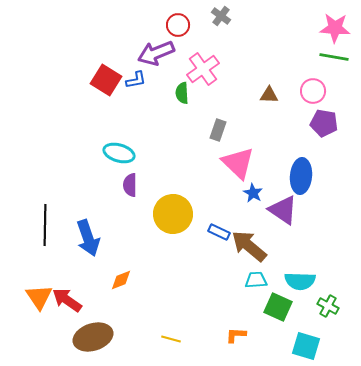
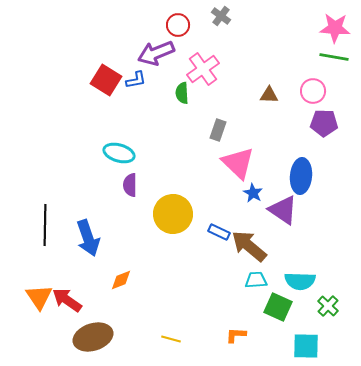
purple pentagon: rotated 8 degrees counterclockwise
green cross: rotated 15 degrees clockwise
cyan square: rotated 16 degrees counterclockwise
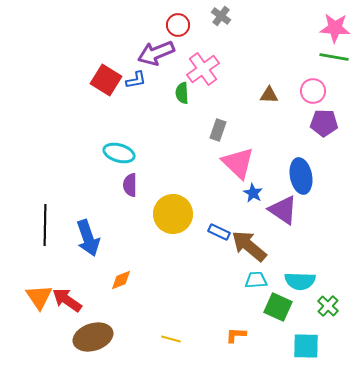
blue ellipse: rotated 16 degrees counterclockwise
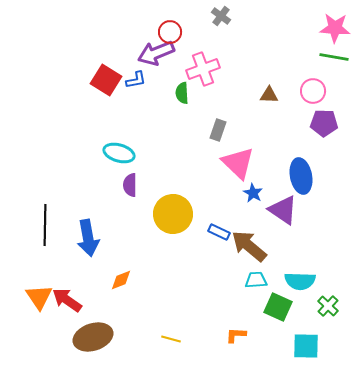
red circle: moved 8 px left, 7 px down
pink cross: rotated 16 degrees clockwise
blue arrow: rotated 9 degrees clockwise
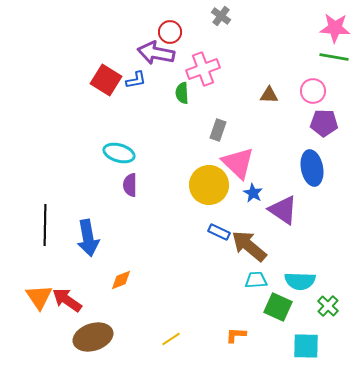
purple arrow: rotated 33 degrees clockwise
blue ellipse: moved 11 px right, 8 px up
yellow circle: moved 36 px right, 29 px up
yellow line: rotated 48 degrees counterclockwise
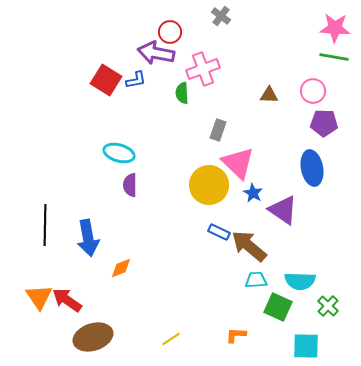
orange diamond: moved 12 px up
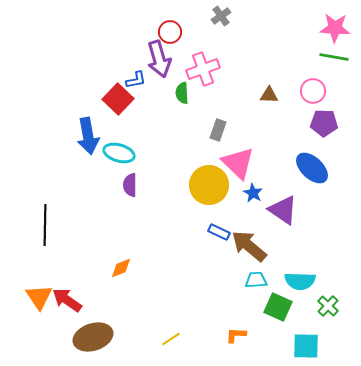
gray cross: rotated 18 degrees clockwise
purple arrow: moved 3 px right, 6 px down; rotated 117 degrees counterclockwise
red square: moved 12 px right, 19 px down; rotated 12 degrees clockwise
blue ellipse: rotated 36 degrees counterclockwise
blue arrow: moved 102 px up
